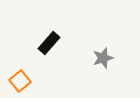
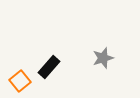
black rectangle: moved 24 px down
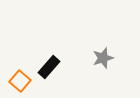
orange square: rotated 10 degrees counterclockwise
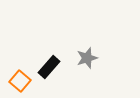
gray star: moved 16 px left
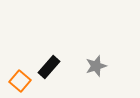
gray star: moved 9 px right, 8 px down
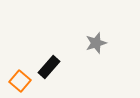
gray star: moved 23 px up
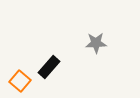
gray star: rotated 15 degrees clockwise
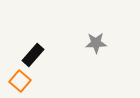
black rectangle: moved 16 px left, 12 px up
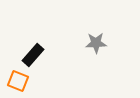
orange square: moved 2 px left; rotated 20 degrees counterclockwise
